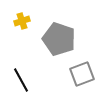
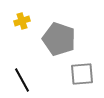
gray square: rotated 15 degrees clockwise
black line: moved 1 px right
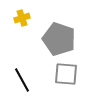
yellow cross: moved 3 px up
gray square: moved 16 px left; rotated 10 degrees clockwise
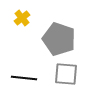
yellow cross: rotated 21 degrees counterclockwise
black line: moved 2 px right, 2 px up; rotated 55 degrees counterclockwise
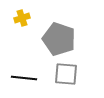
yellow cross: rotated 21 degrees clockwise
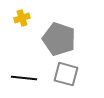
gray square: rotated 10 degrees clockwise
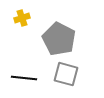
gray pentagon: rotated 8 degrees clockwise
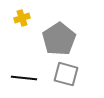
gray pentagon: rotated 12 degrees clockwise
